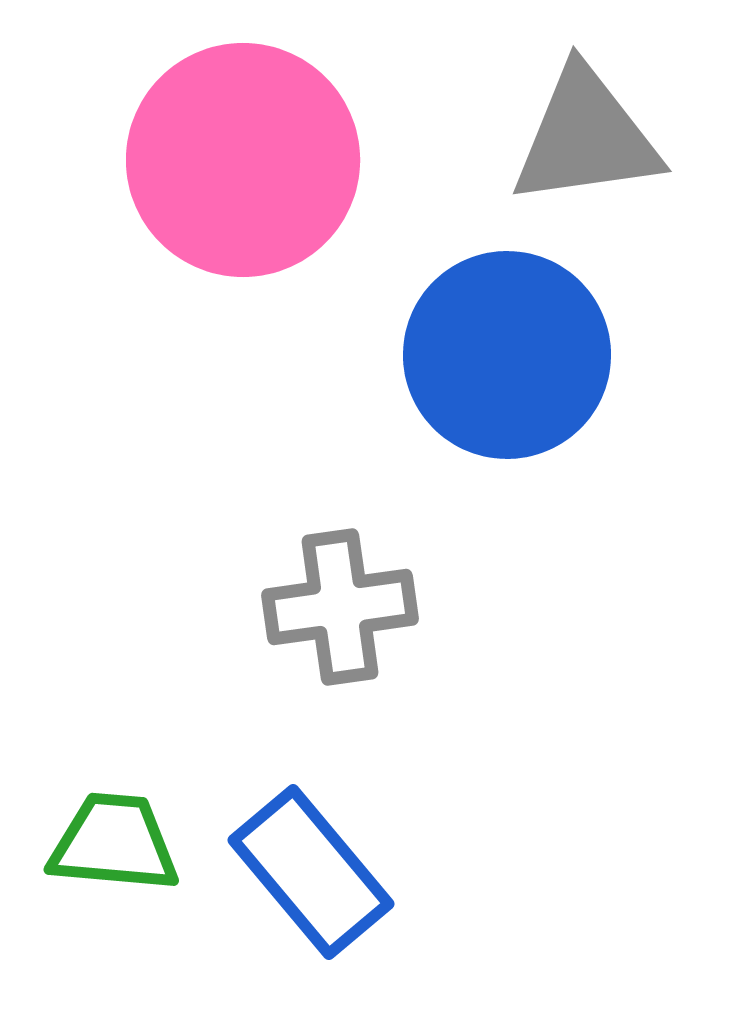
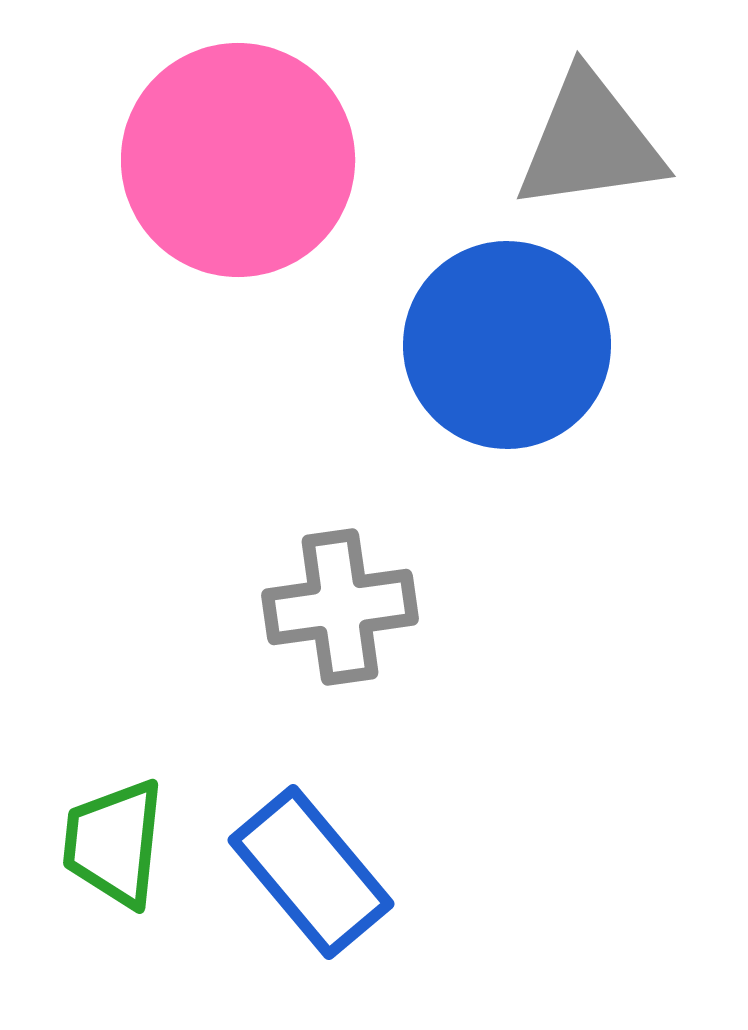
gray triangle: moved 4 px right, 5 px down
pink circle: moved 5 px left
blue circle: moved 10 px up
green trapezoid: rotated 89 degrees counterclockwise
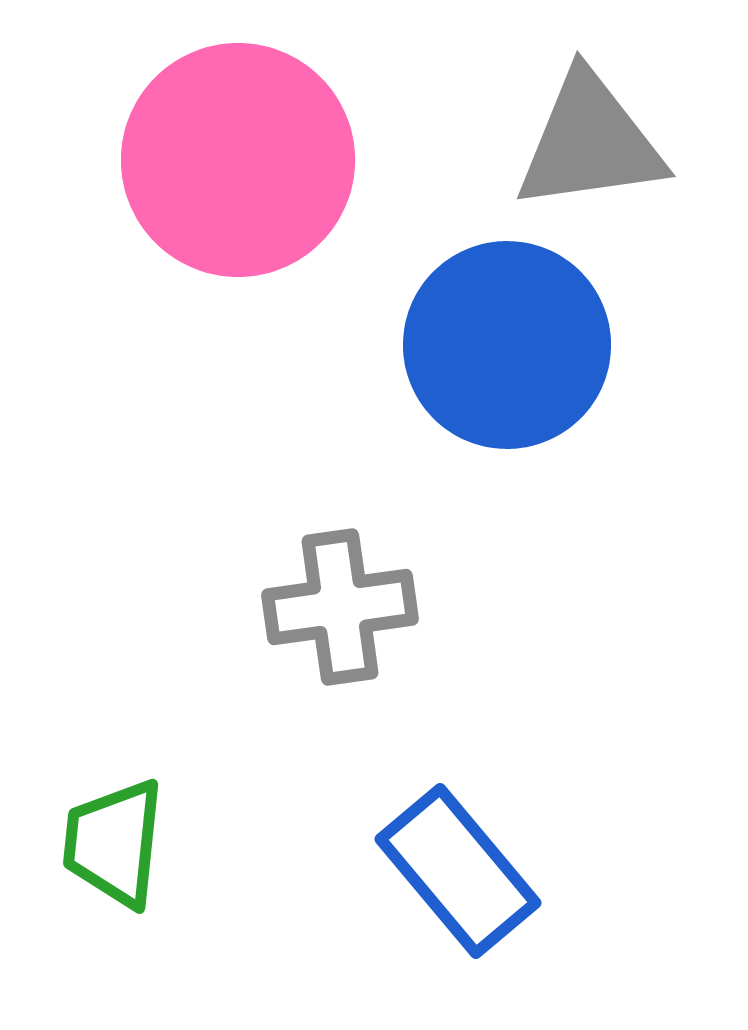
blue rectangle: moved 147 px right, 1 px up
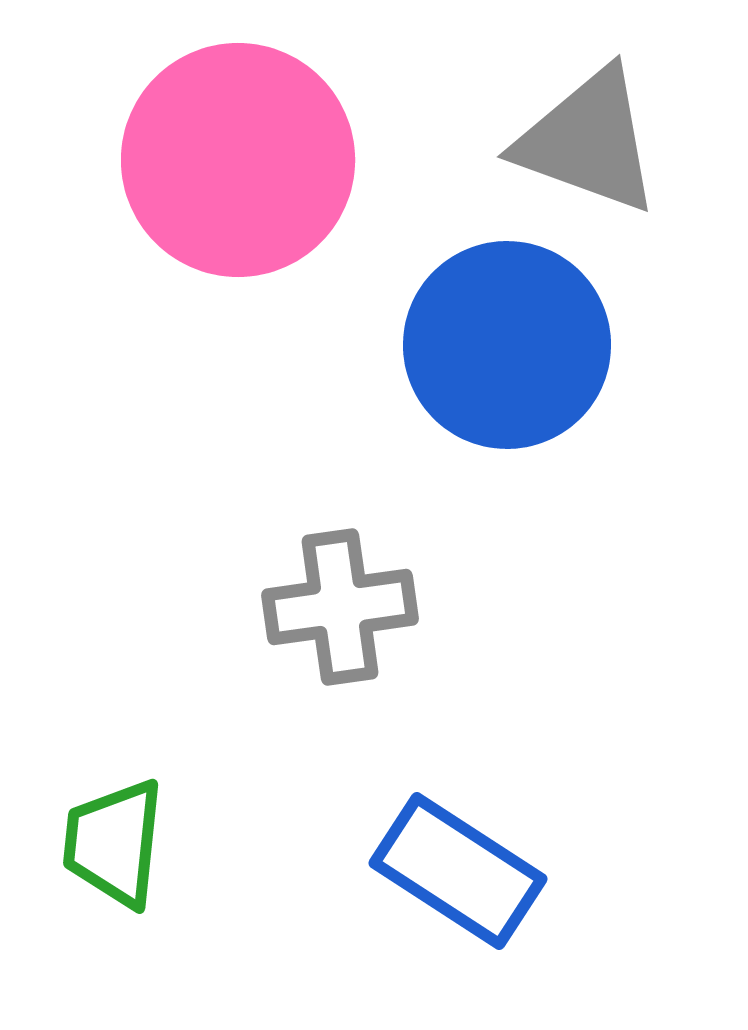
gray triangle: moved 2 px left, 1 px up; rotated 28 degrees clockwise
blue rectangle: rotated 17 degrees counterclockwise
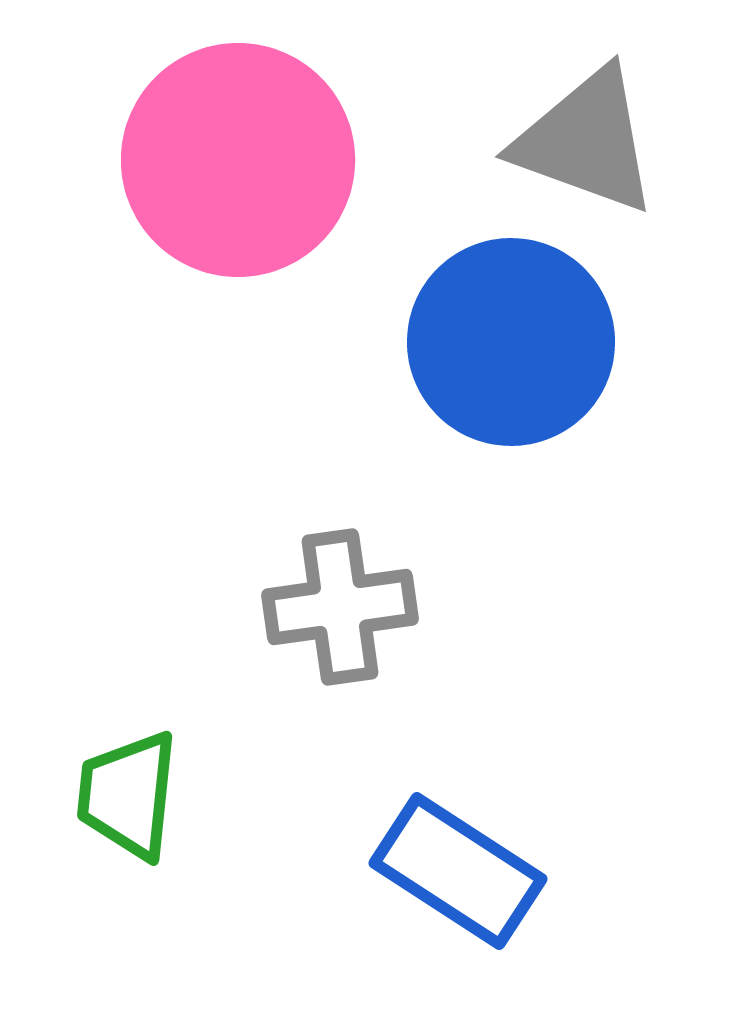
gray triangle: moved 2 px left
blue circle: moved 4 px right, 3 px up
green trapezoid: moved 14 px right, 48 px up
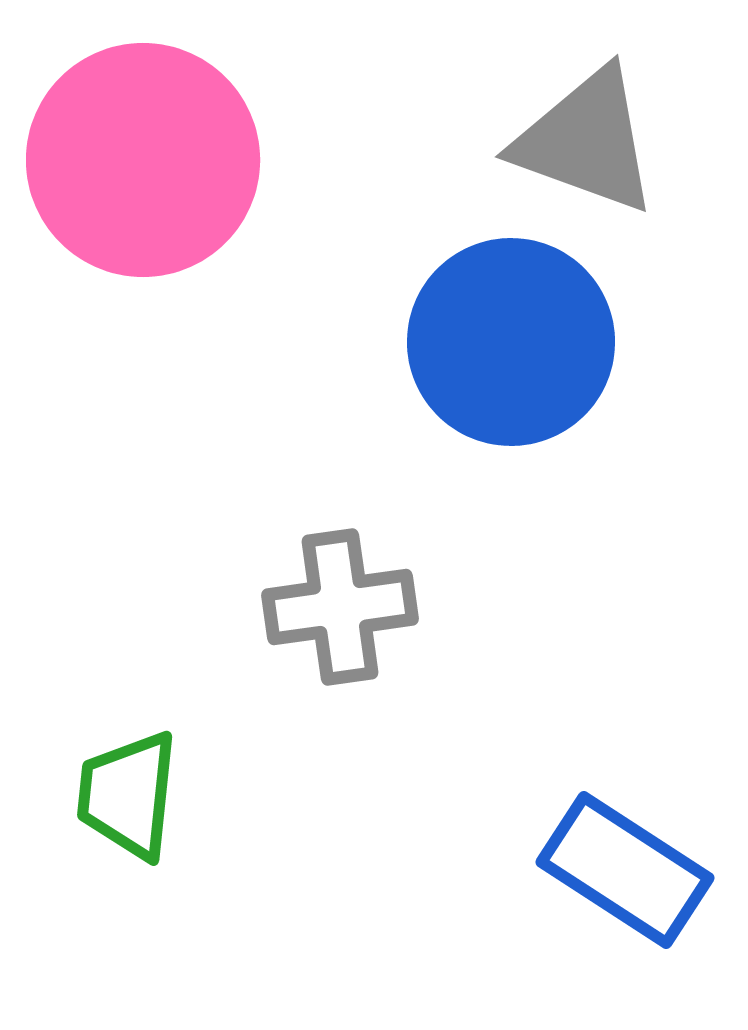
pink circle: moved 95 px left
blue rectangle: moved 167 px right, 1 px up
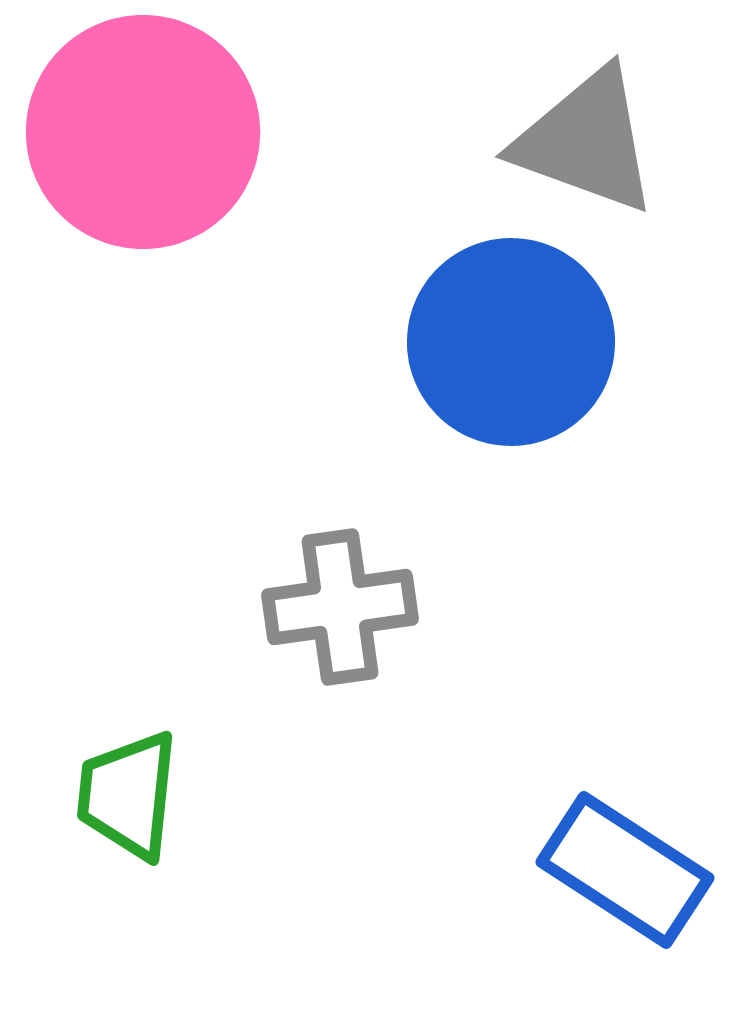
pink circle: moved 28 px up
